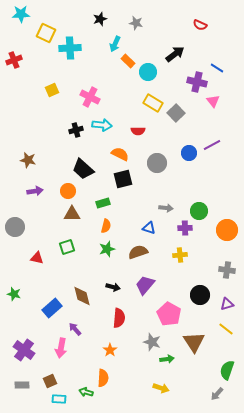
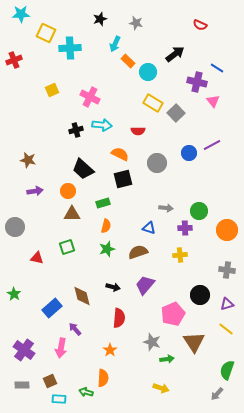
green star at (14, 294): rotated 16 degrees clockwise
pink pentagon at (169, 314): moved 4 px right; rotated 20 degrees clockwise
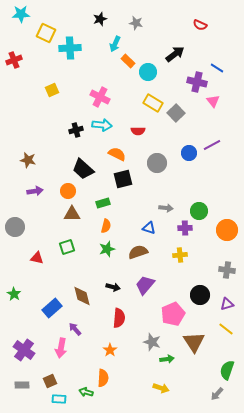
pink cross at (90, 97): moved 10 px right
orange semicircle at (120, 154): moved 3 px left
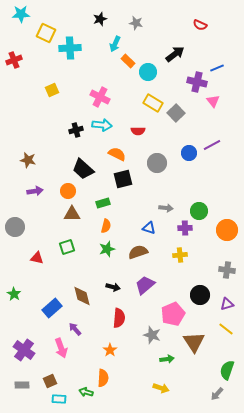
blue line at (217, 68): rotated 56 degrees counterclockwise
purple trapezoid at (145, 285): rotated 10 degrees clockwise
gray star at (152, 342): moved 7 px up
pink arrow at (61, 348): rotated 30 degrees counterclockwise
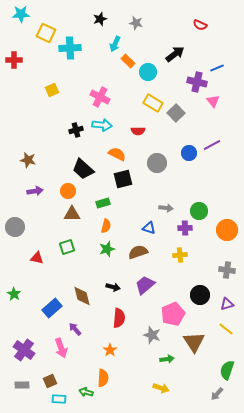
red cross at (14, 60): rotated 21 degrees clockwise
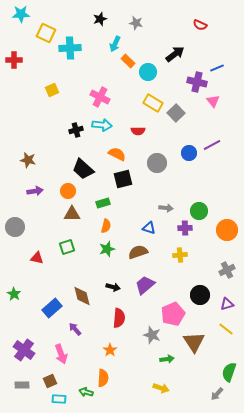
gray cross at (227, 270): rotated 35 degrees counterclockwise
pink arrow at (61, 348): moved 6 px down
green semicircle at (227, 370): moved 2 px right, 2 px down
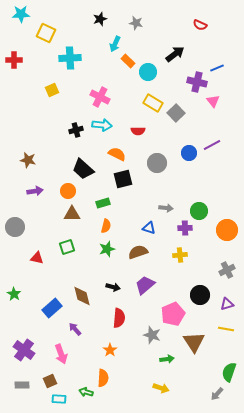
cyan cross at (70, 48): moved 10 px down
yellow line at (226, 329): rotated 28 degrees counterclockwise
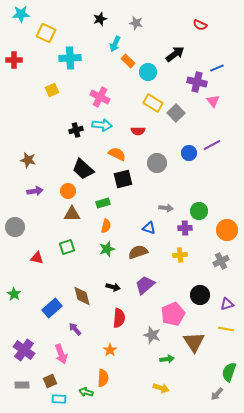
gray cross at (227, 270): moved 6 px left, 9 px up
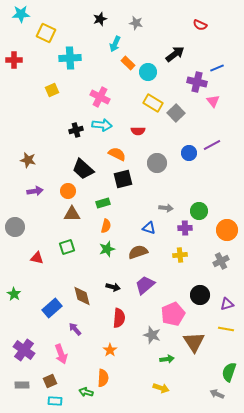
orange rectangle at (128, 61): moved 2 px down
gray arrow at (217, 394): rotated 72 degrees clockwise
cyan rectangle at (59, 399): moved 4 px left, 2 px down
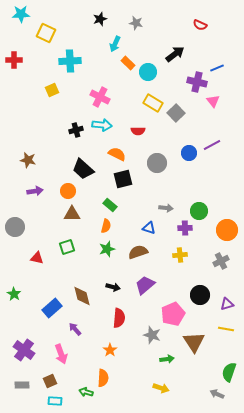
cyan cross at (70, 58): moved 3 px down
green rectangle at (103, 203): moved 7 px right, 2 px down; rotated 56 degrees clockwise
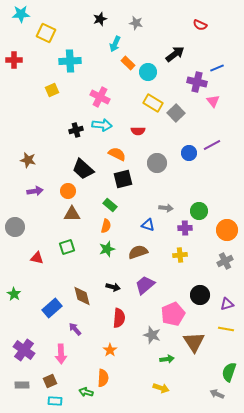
blue triangle at (149, 228): moved 1 px left, 3 px up
gray cross at (221, 261): moved 4 px right
pink arrow at (61, 354): rotated 18 degrees clockwise
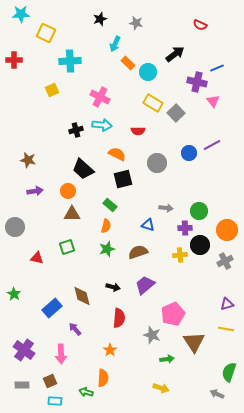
black circle at (200, 295): moved 50 px up
